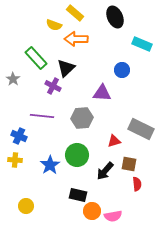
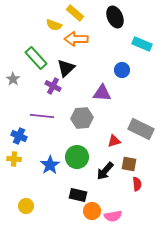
green circle: moved 2 px down
yellow cross: moved 1 px left, 1 px up
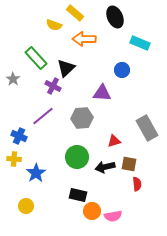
orange arrow: moved 8 px right
cyan rectangle: moved 2 px left, 1 px up
purple line: moved 1 px right; rotated 45 degrees counterclockwise
gray rectangle: moved 6 px right, 1 px up; rotated 35 degrees clockwise
blue star: moved 14 px left, 8 px down
black arrow: moved 4 px up; rotated 36 degrees clockwise
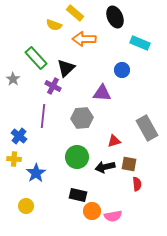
purple line: rotated 45 degrees counterclockwise
blue cross: rotated 14 degrees clockwise
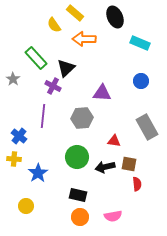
yellow semicircle: rotated 35 degrees clockwise
blue circle: moved 19 px right, 11 px down
gray rectangle: moved 1 px up
red triangle: rotated 24 degrees clockwise
blue star: moved 2 px right
orange circle: moved 12 px left, 6 px down
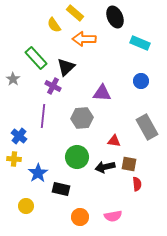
black triangle: moved 1 px up
black rectangle: moved 17 px left, 6 px up
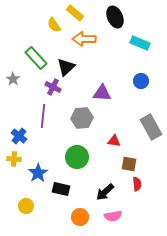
purple cross: moved 1 px down
gray rectangle: moved 4 px right
black arrow: moved 25 px down; rotated 30 degrees counterclockwise
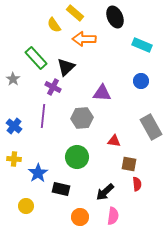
cyan rectangle: moved 2 px right, 2 px down
blue cross: moved 5 px left, 10 px up
pink semicircle: rotated 72 degrees counterclockwise
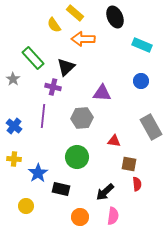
orange arrow: moved 1 px left
green rectangle: moved 3 px left
purple cross: rotated 14 degrees counterclockwise
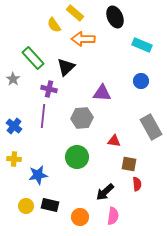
purple cross: moved 4 px left, 2 px down
blue star: moved 2 px down; rotated 24 degrees clockwise
black rectangle: moved 11 px left, 16 px down
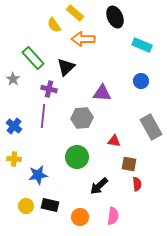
black arrow: moved 6 px left, 6 px up
